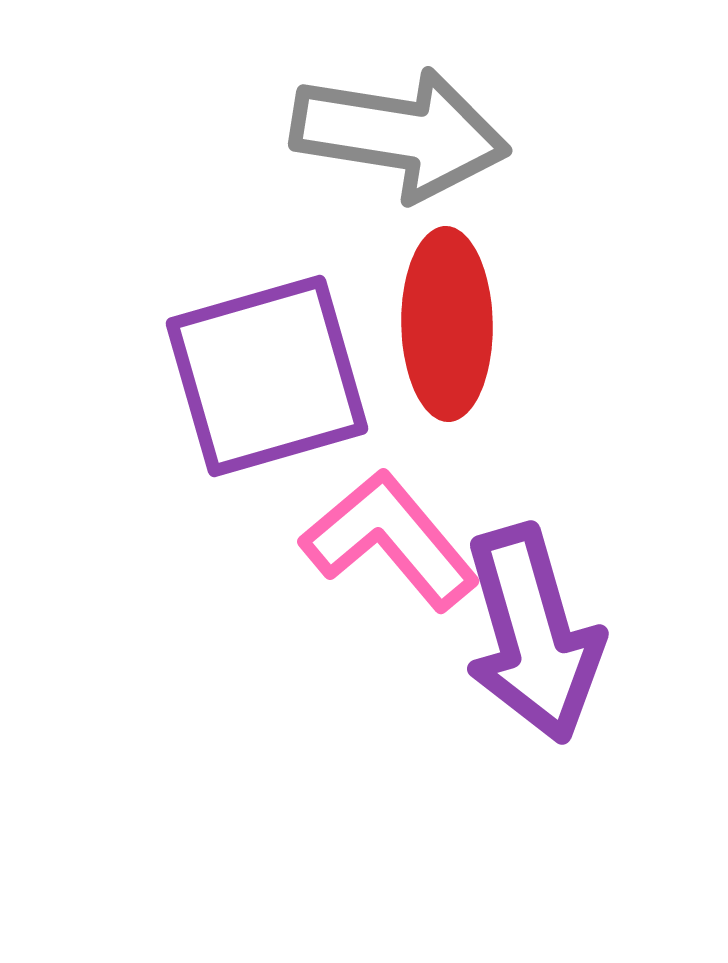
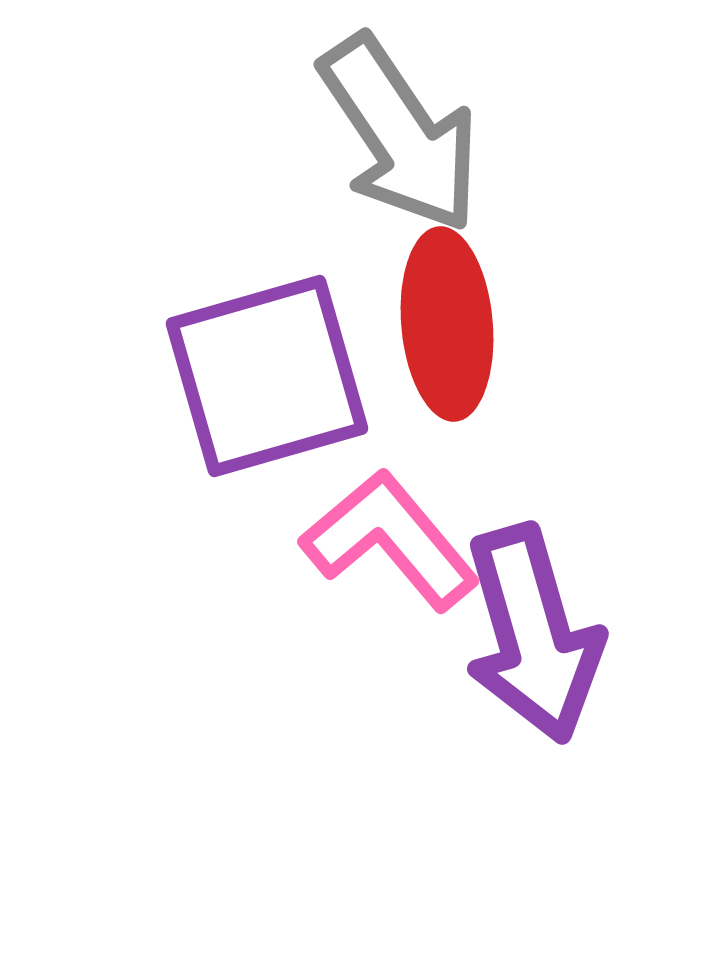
gray arrow: rotated 47 degrees clockwise
red ellipse: rotated 4 degrees counterclockwise
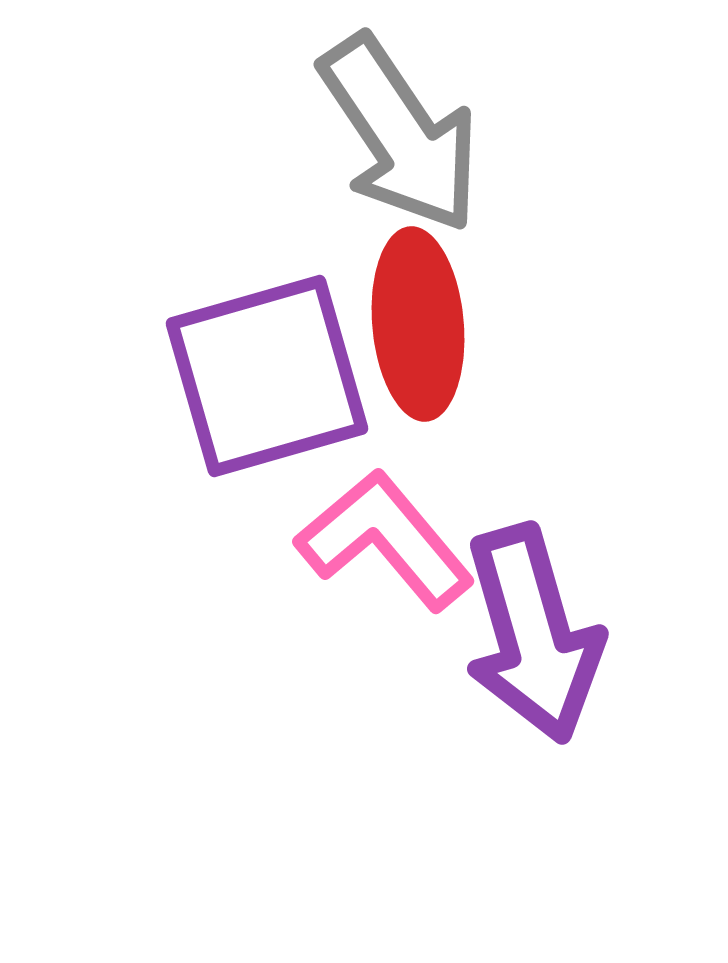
red ellipse: moved 29 px left
pink L-shape: moved 5 px left
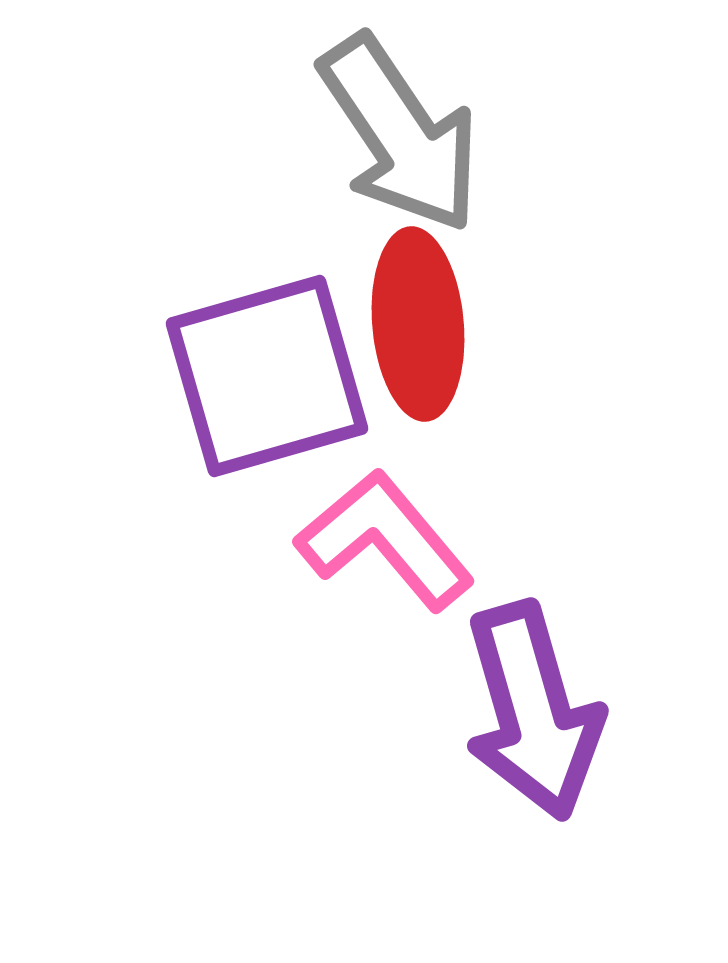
purple arrow: moved 77 px down
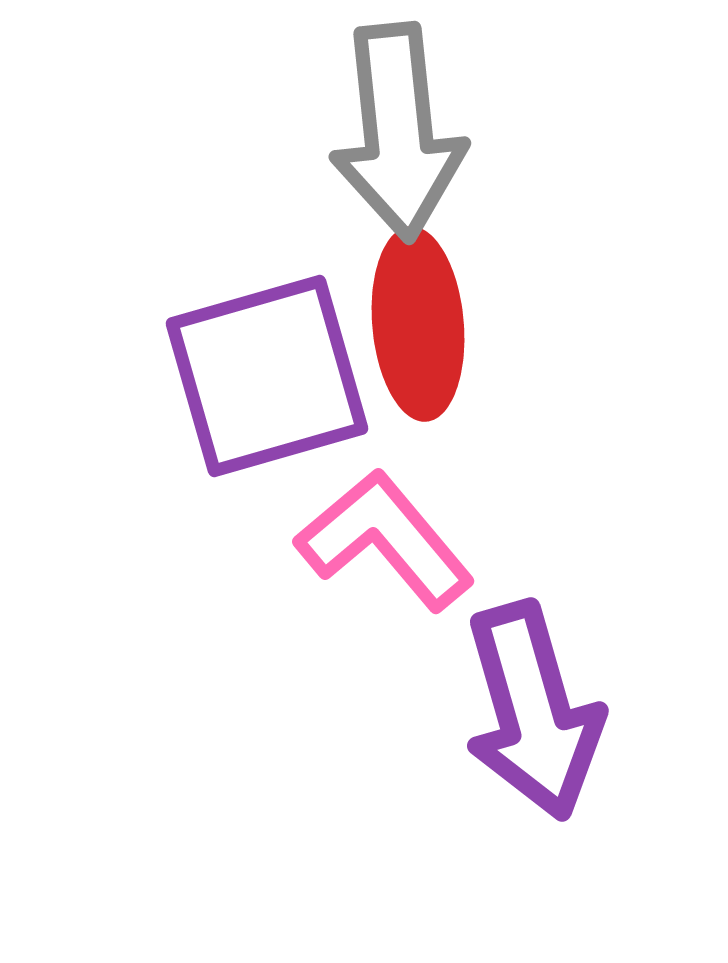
gray arrow: moved 2 px left, 2 px up; rotated 28 degrees clockwise
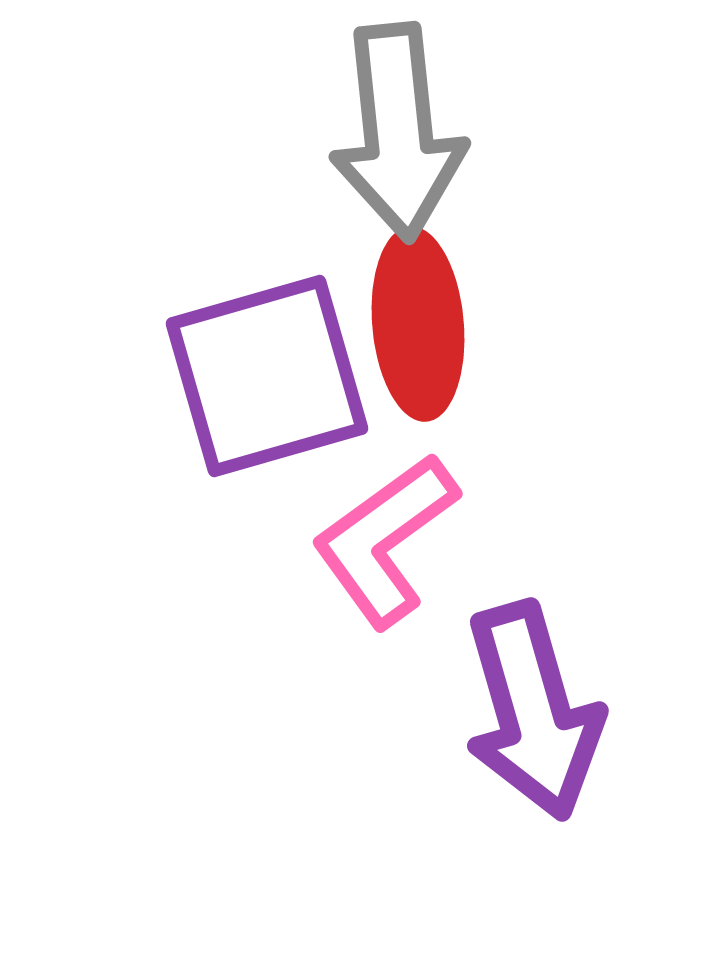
pink L-shape: rotated 86 degrees counterclockwise
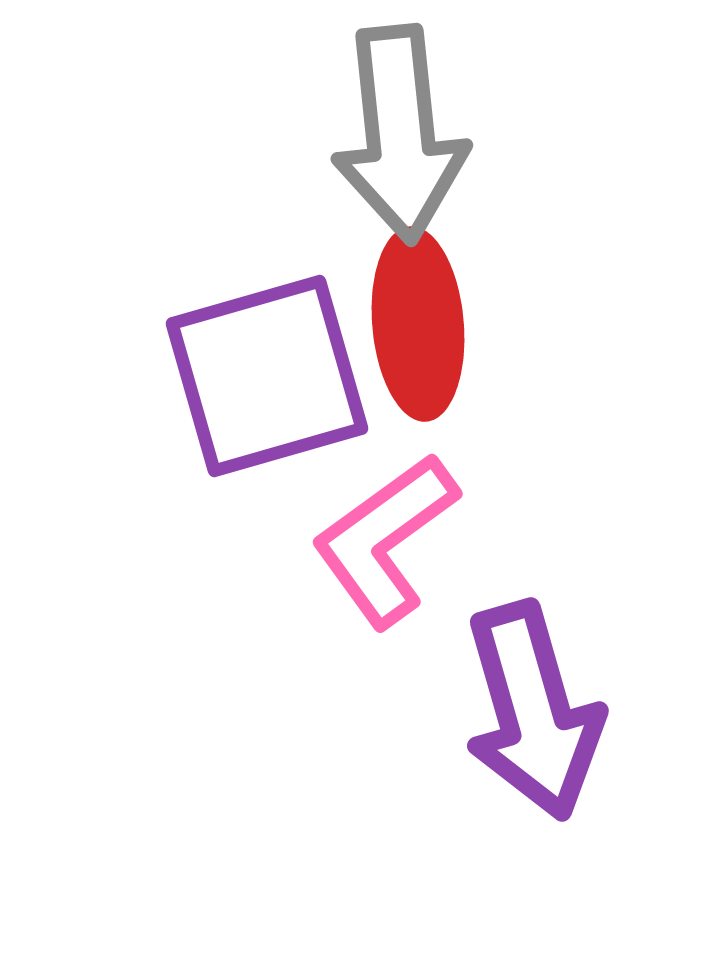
gray arrow: moved 2 px right, 2 px down
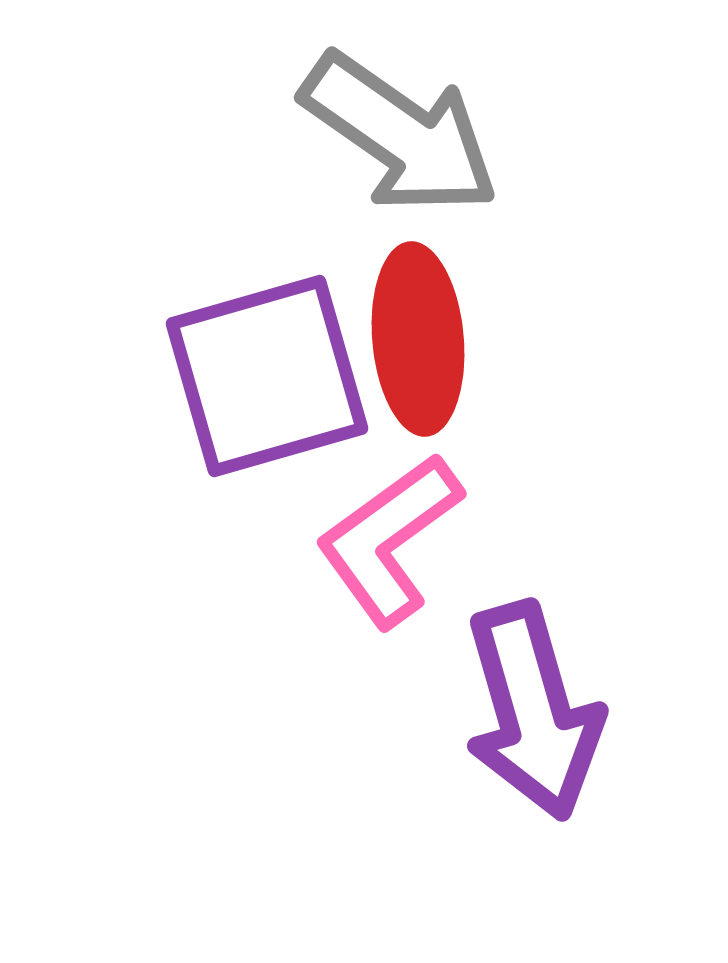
gray arrow: rotated 49 degrees counterclockwise
red ellipse: moved 15 px down
pink L-shape: moved 4 px right
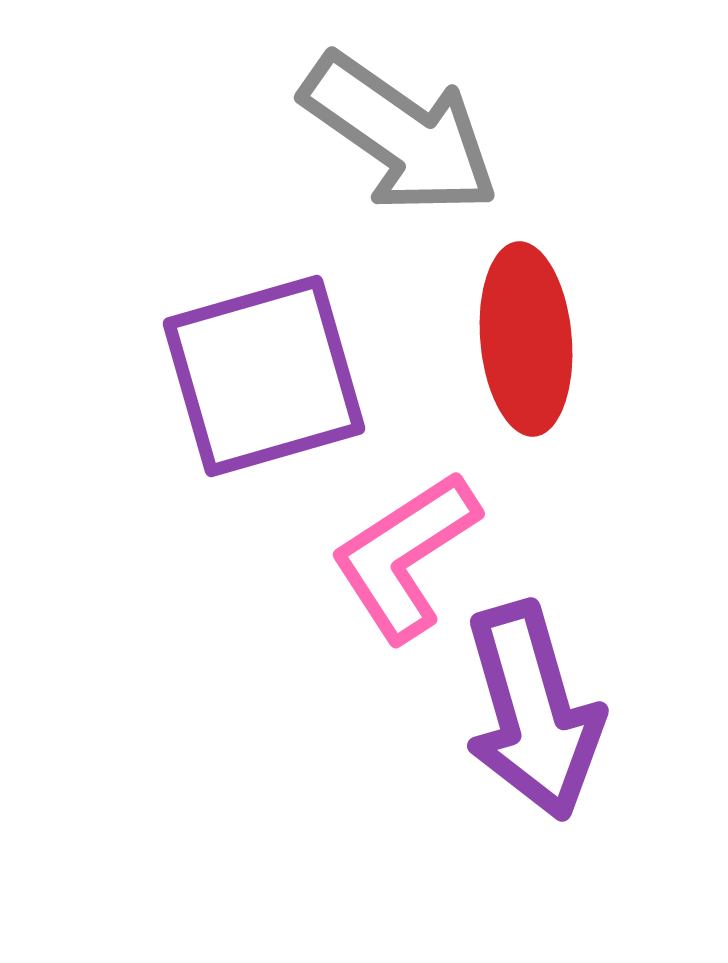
red ellipse: moved 108 px right
purple square: moved 3 px left
pink L-shape: moved 16 px right, 16 px down; rotated 3 degrees clockwise
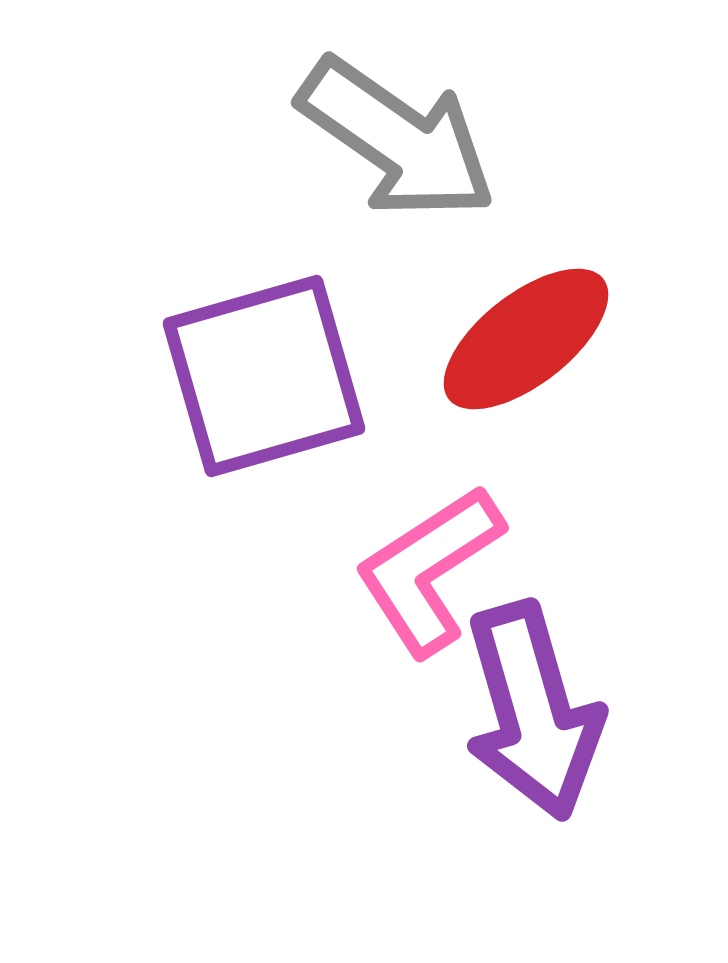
gray arrow: moved 3 px left, 5 px down
red ellipse: rotated 57 degrees clockwise
pink L-shape: moved 24 px right, 14 px down
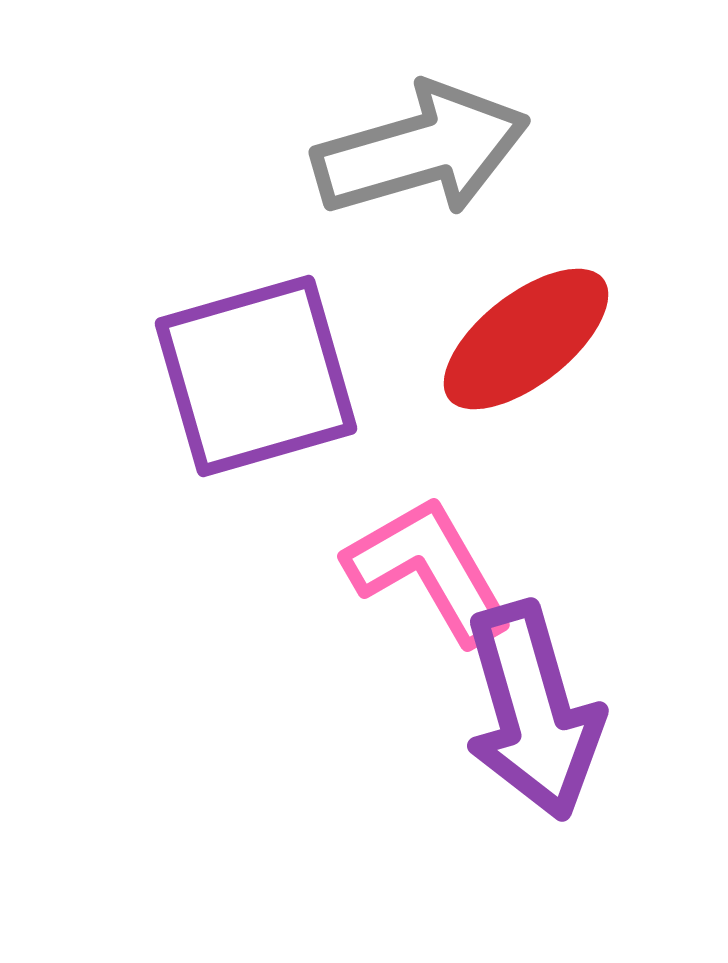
gray arrow: moved 24 px right, 11 px down; rotated 51 degrees counterclockwise
purple square: moved 8 px left
pink L-shape: rotated 93 degrees clockwise
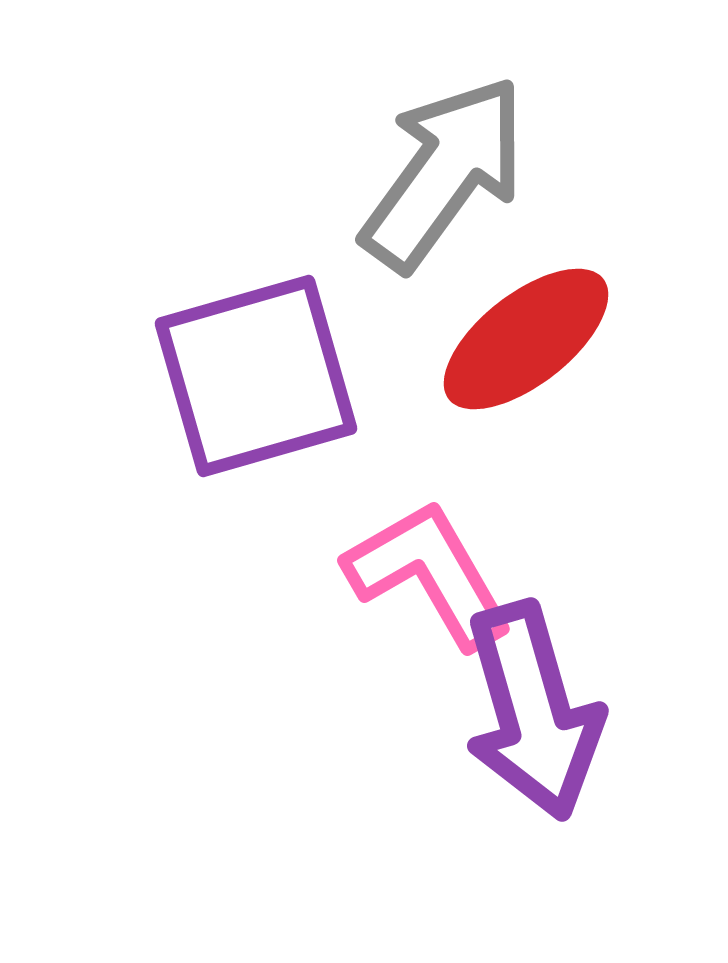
gray arrow: moved 23 px right, 23 px down; rotated 38 degrees counterclockwise
pink L-shape: moved 4 px down
